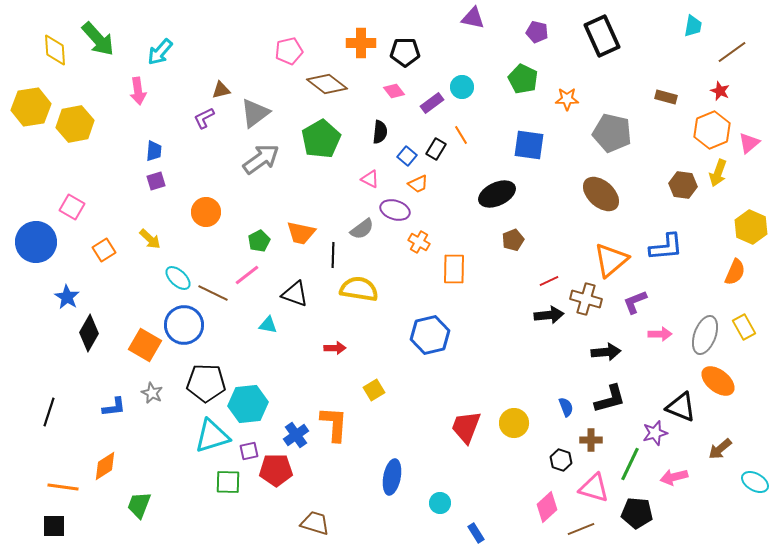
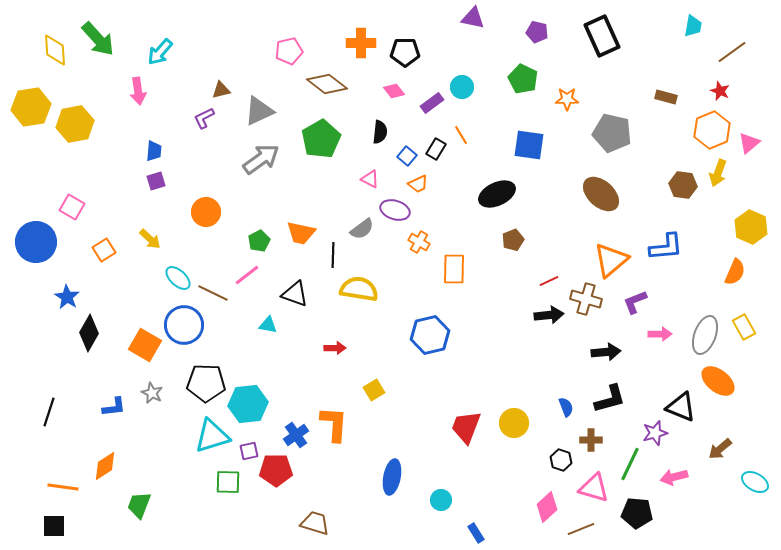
gray triangle at (255, 113): moved 4 px right, 2 px up; rotated 12 degrees clockwise
cyan circle at (440, 503): moved 1 px right, 3 px up
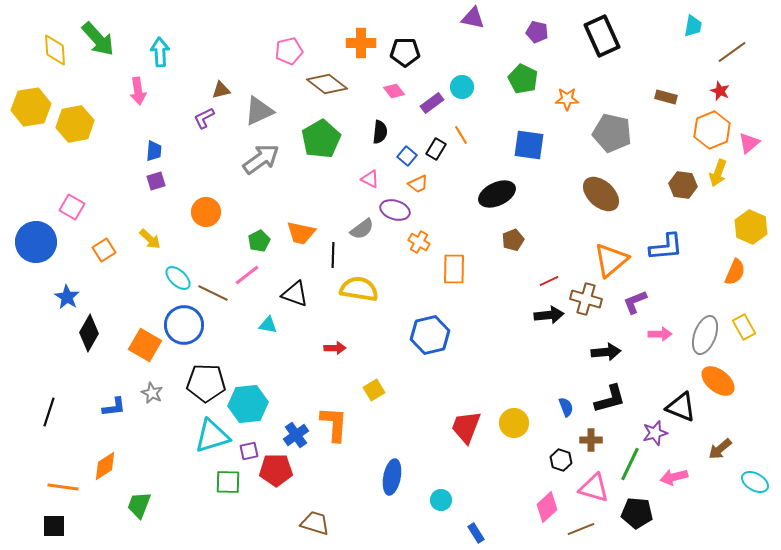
cyan arrow at (160, 52): rotated 136 degrees clockwise
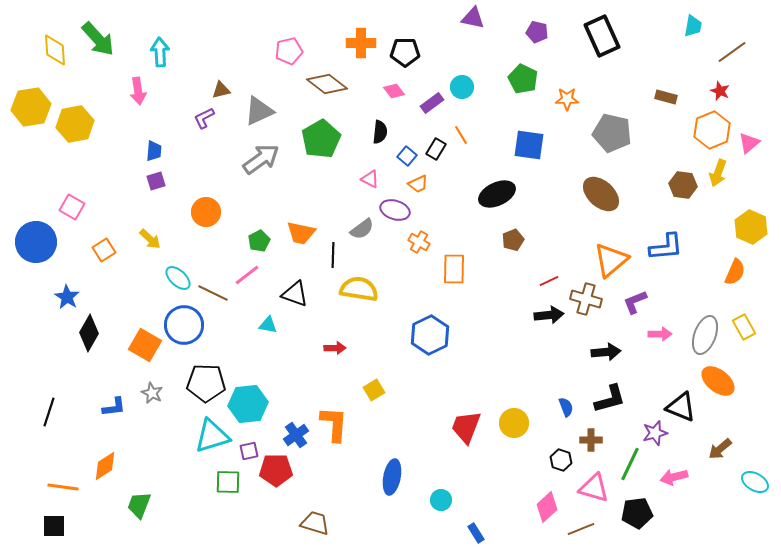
blue hexagon at (430, 335): rotated 12 degrees counterclockwise
black pentagon at (637, 513): rotated 12 degrees counterclockwise
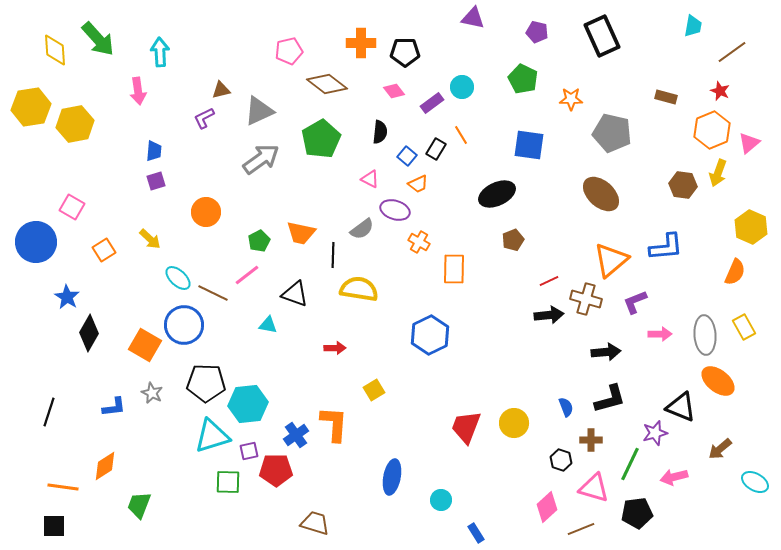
orange star at (567, 99): moved 4 px right
gray ellipse at (705, 335): rotated 24 degrees counterclockwise
